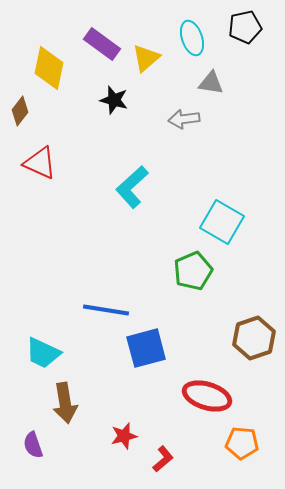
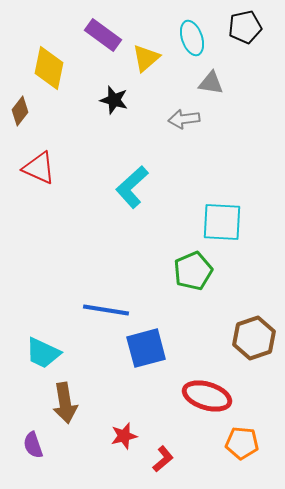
purple rectangle: moved 1 px right, 9 px up
red triangle: moved 1 px left, 5 px down
cyan square: rotated 27 degrees counterclockwise
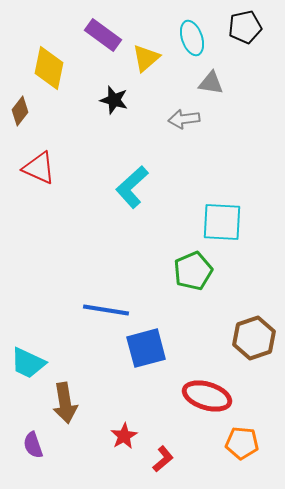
cyan trapezoid: moved 15 px left, 10 px down
red star: rotated 16 degrees counterclockwise
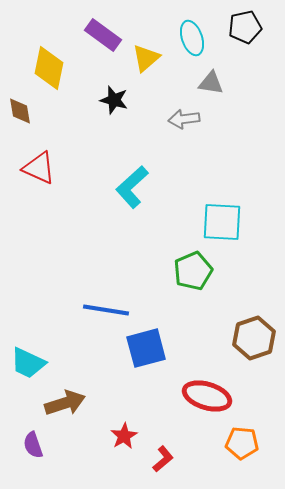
brown diamond: rotated 48 degrees counterclockwise
brown arrow: rotated 99 degrees counterclockwise
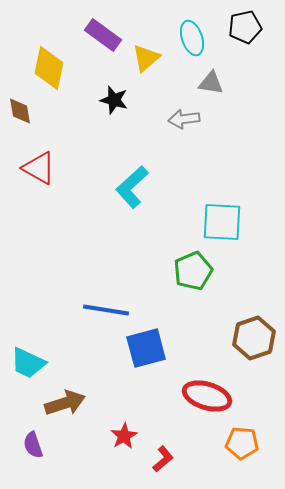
red triangle: rotated 6 degrees clockwise
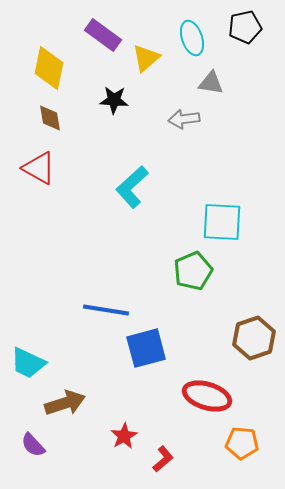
black star: rotated 12 degrees counterclockwise
brown diamond: moved 30 px right, 7 px down
purple semicircle: rotated 24 degrees counterclockwise
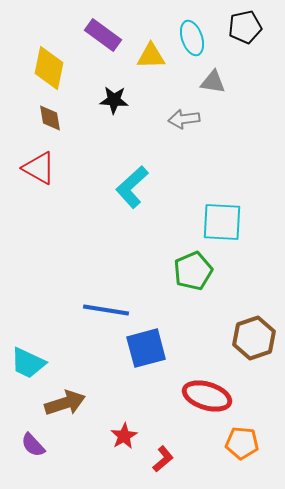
yellow triangle: moved 5 px right, 2 px up; rotated 40 degrees clockwise
gray triangle: moved 2 px right, 1 px up
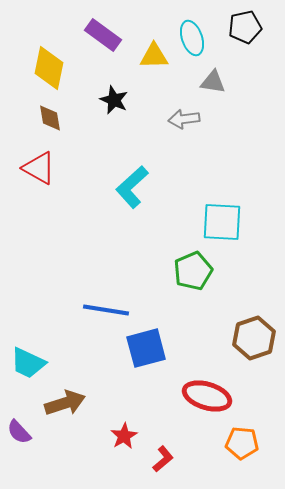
yellow triangle: moved 3 px right
black star: rotated 20 degrees clockwise
purple semicircle: moved 14 px left, 13 px up
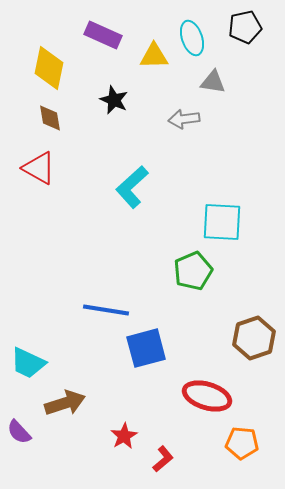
purple rectangle: rotated 12 degrees counterclockwise
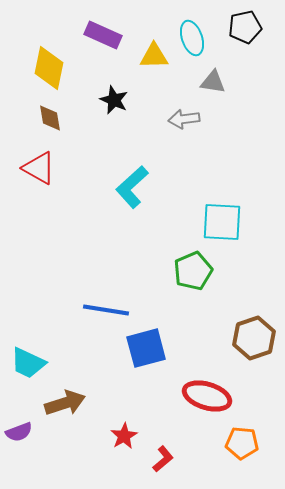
purple semicircle: rotated 68 degrees counterclockwise
